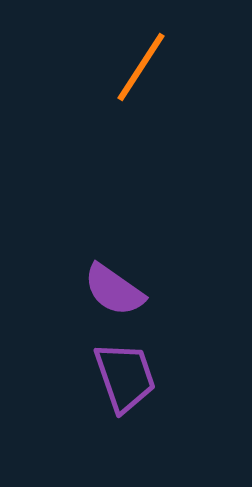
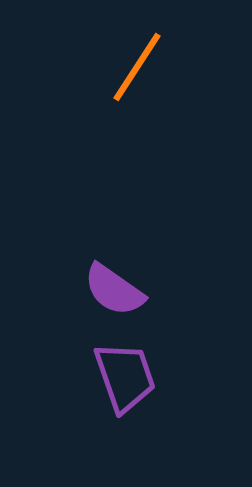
orange line: moved 4 px left
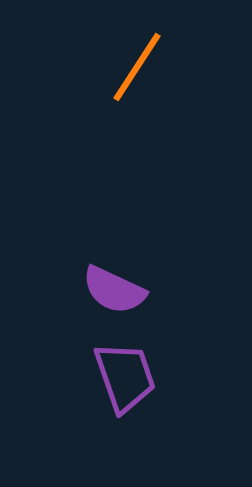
purple semicircle: rotated 10 degrees counterclockwise
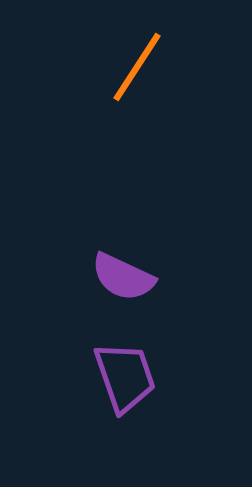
purple semicircle: moved 9 px right, 13 px up
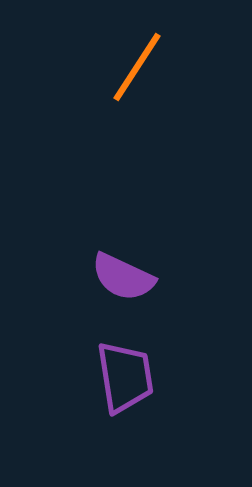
purple trapezoid: rotated 10 degrees clockwise
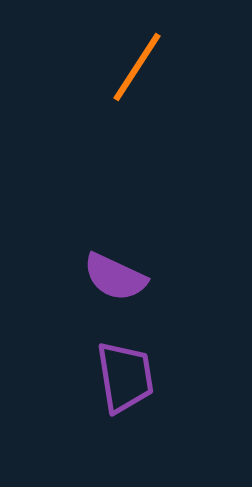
purple semicircle: moved 8 px left
